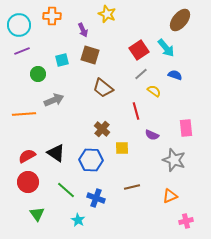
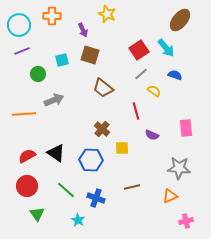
gray star: moved 5 px right, 8 px down; rotated 15 degrees counterclockwise
red circle: moved 1 px left, 4 px down
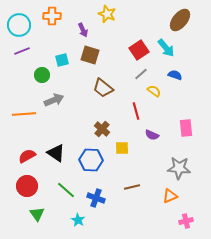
green circle: moved 4 px right, 1 px down
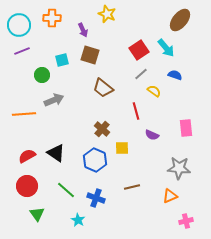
orange cross: moved 2 px down
blue hexagon: moved 4 px right; rotated 20 degrees clockwise
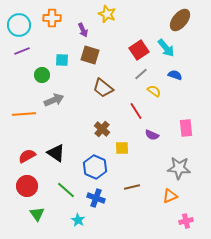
cyan square: rotated 16 degrees clockwise
red line: rotated 18 degrees counterclockwise
blue hexagon: moved 7 px down
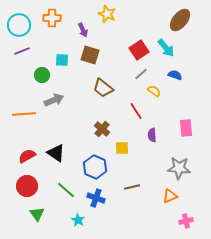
purple semicircle: rotated 64 degrees clockwise
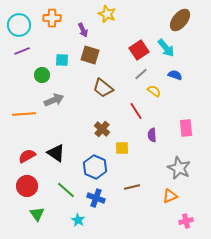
gray star: rotated 20 degrees clockwise
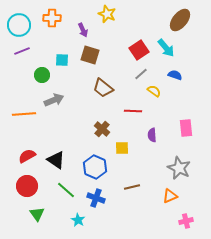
red line: moved 3 px left; rotated 54 degrees counterclockwise
black triangle: moved 7 px down
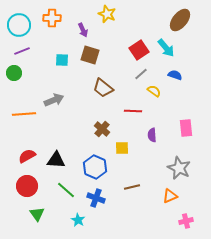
green circle: moved 28 px left, 2 px up
black triangle: rotated 30 degrees counterclockwise
